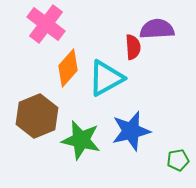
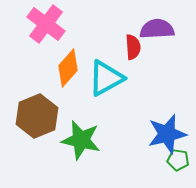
blue star: moved 36 px right, 3 px down
green pentagon: rotated 20 degrees clockwise
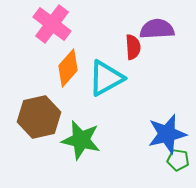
pink cross: moved 6 px right
brown hexagon: moved 2 px right, 1 px down; rotated 9 degrees clockwise
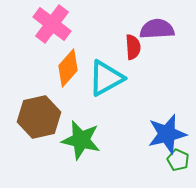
green pentagon: rotated 15 degrees clockwise
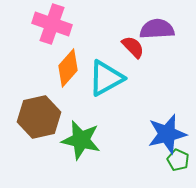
pink cross: rotated 18 degrees counterclockwise
red semicircle: rotated 40 degrees counterclockwise
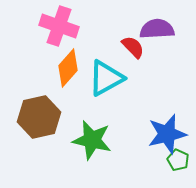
pink cross: moved 7 px right, 2 px down
green star: moved 11 px right
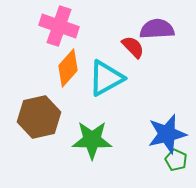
green star: rotated 12 degrees counterclockwise
green pentagon: moved 2 px left
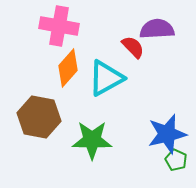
pink cross: rotated 9 degrees counterclockwise
brown hexagon: rotated 24 degrees clockwise
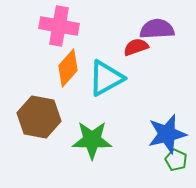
red semicircle: moved 3 px right; rotated 65 degrees counterclockwise
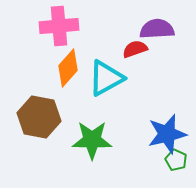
pink cross: rotated 15 degrees counterclockwise
red semicircle: moved 1 px left, 2 px down
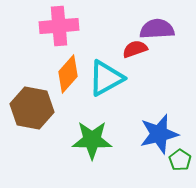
orange diamond: moved 6 px down
brown hexagon: moved 7 px left, 9 px up
blue star: moved 8 px left
green pentagon: moved 4 px right; rotated 10 degrees clockwise
